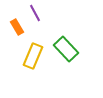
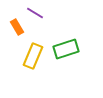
purple line: rotated 30 degrees counterclockwise
green rectangle: rotated 65 degrees counterclockwise
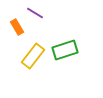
green rectangle: moved 1 px left, 1 px down
yellow rectangle: rotated 15 degrees clockwise
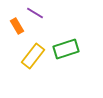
orange rectangle: moved 1 px up
green rectangle: moved 1 px right, 1 px up
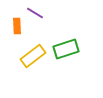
orange rectangle: rotated 28 degrees clockwise
yellow rectangle: rotated 15 degrees clockwise
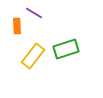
purple line: moved 1 px left
yellow rectangle: rotated 15 degrees counterclockwise
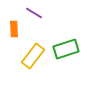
orange rectangle: moved 3 px left, 3 px down
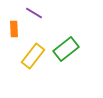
green rectangle: rotated 20 degrees counterclockwise
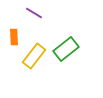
orange rectangle: moved 8 px down
yellow rectangle: moved 1 px right
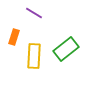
orange rectangle: rotated 21 degrees clockwise
yellow rectangle: rotated 35 degrees counterclockwise
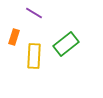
green rectangle: moved 5 px up
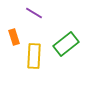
orange rectangle: rotated 35 degrees counterclockwise
